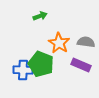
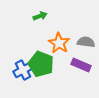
blue cross: rotated 30 degrees counterclockwise
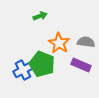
green pentagon: moved 1 px right
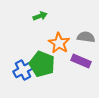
gray semicircle: moved 5 px up
purple rectangle: moved 4 px up
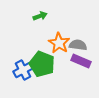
gray semicircle: moved 8 px left, 8 px down
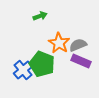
gray semicircle: rotated 30 degrees counterclockwise
blue cross: rotated 12 degrees counterclockwise
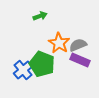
purple rectangle: moved 1 px left, 1 px up
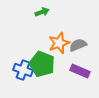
green arrow: moved 2 px right, 4 px up
orange star: rotated 20 degrees clockwise
purple rectangle: moved 11 px down
blue cross: rotated 30 degrees counterclockwise
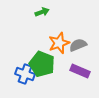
blue cross: moved 2 px right, 4 px down
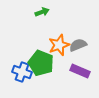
orange star: moved 2 px down
green pentagon: moved 1 px left, 1 px up
blue cross: moved 3 px left, 2 px up
